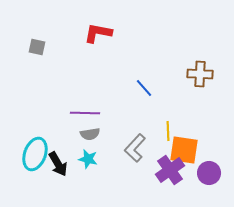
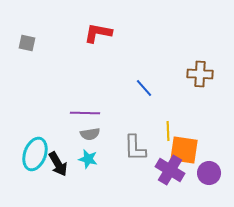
gray square: moved 10 px left, 4 px up
gray L-shape: rotated 44 degrees counterclockwise
purple cross: rotated 24 degrees counterclockwise
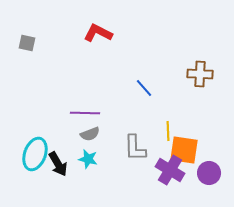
red L-shape: rotated 16 degrees clockwise
gray semicircle: rotated 12 degrees counterclockwise
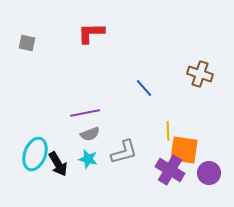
red L-shape: moved 7 px left; rotated 28 degrees counterclockwise
brown cross: rotated 15 degrees clockwise
purple line: rotated 12 degrees counterclockwise
gray L-shape: moved 11 px left, 4 px down; rotated 104 degrees counterclockwise
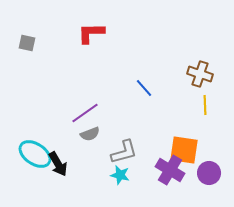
purple line: rotated 24 degrees counterclockwise
yellow line: moved 37 px right, 26 px up
cyan ellipse: rotated 76 degrees counterclockwise
cyan star: moved 32 px right, 16 px down
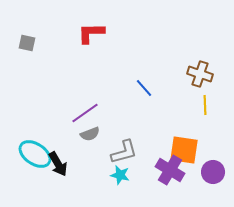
purple circle: moved 4 px right, 1 px up
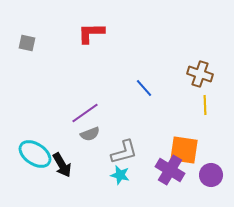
black arrow: moved 4 px right, 1 px down
purple circle: moved 2 px left, 3 px down
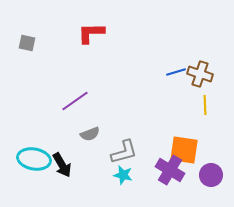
blue line: moved 32 px right, 16 px up; rotated 66 degrees counterclockwise
purple line: moved 10 px left, 12 px up
cyan ellipse: moved 1 px left, 5 px down; rotated 24 degrees counterclockwise
cyan star: moved 3 px right
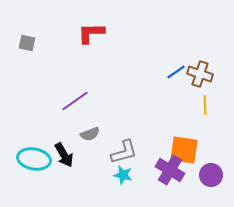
blue line: rotated 18 degrees counterclockwise
black arrow: moved 2 px right, 10 px up
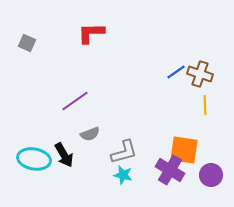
gray square: rotated 12 degrees clockwise
